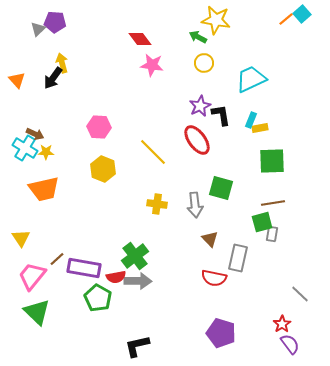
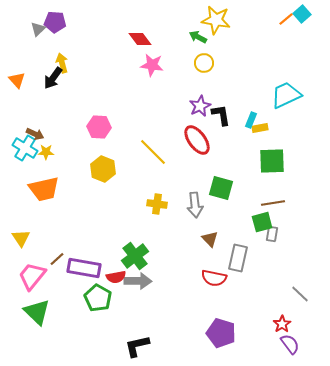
cyan trapezoid at (251, 79): moved 35 px right, 16 px down
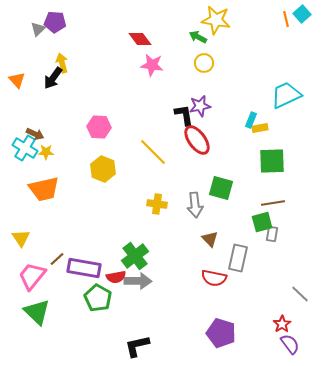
orange line at (286, 19): rotated 63 degrees counterclockwise
purple star at (200, 106): rotated 15 degrees clockwise
black L-shape at (221, 115): moved 37 px left
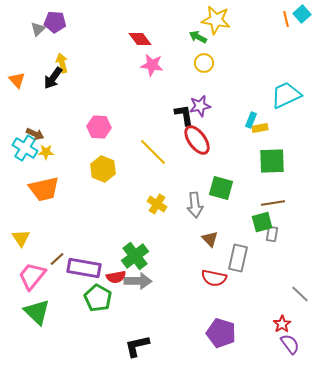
yellow cross at (157, 204): rotated 24 degrees clockwise
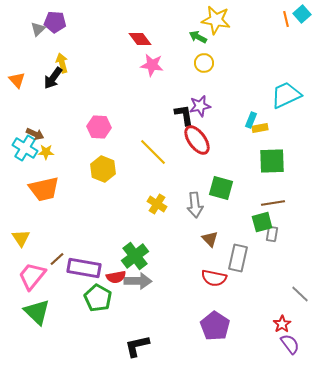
purple pentagon at (221, 333): moved 6 px left, 7 px up; rotated 16 degrees clockwise
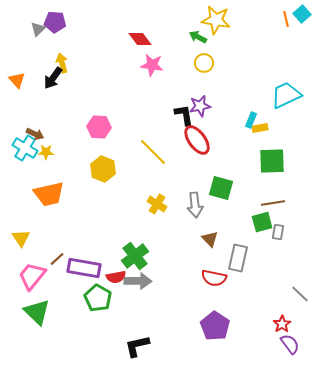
orange trapezoid at (44, 189): moved 5 px right, 5 px down
gray rectangle at (272, 234): moved 6 px right, 2 px up
